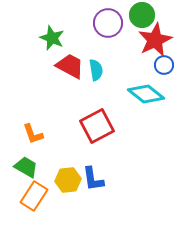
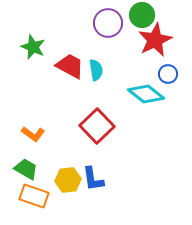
green star: moved 19 px left, 9 px down
blue circle: moved 4 px right, 9 px down
red square: rotated 16 degrees counterclockwise
orange L-shape: rotated 35 degrees counterclockwise
green trapezoid: moved 2 px down
orange rectangle: rotated 76 degrees clockwise
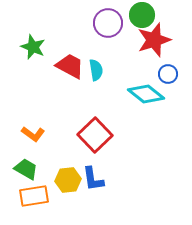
red star: moved 1 px left; rotated 8 degrees clockwise
red square: moved 2 px left, 9 px down
orange rectangle: rotated 28 degrees counterclockwise
